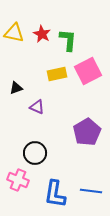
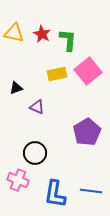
pink square: rotated 12 degrees counterclockwise
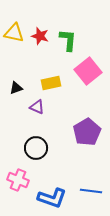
red star: moved 2 px left, 2 px down; rotated 12 degrees counterclockwise
yellow rectangle: moved 6 px left, 9 px down
black circle: moved 1 px right, 5 px up
blue L-shape: moved 3 px left, 4 px down; rotated 80 degrees counterclockwise
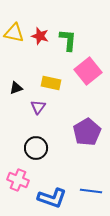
yellow rectangle: rotated 24 degrees clockwise
purple triangle: moved 1 px right; rotated 42 degrees clockwise
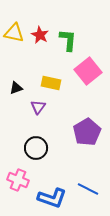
red star: moved 1 px up; rotated 12 degrees clockwise
blue line: moved 3 px left, 2 px up; rotated 20 degrees clockwise
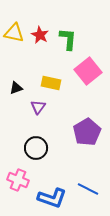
green L-shape: moved 1 px up
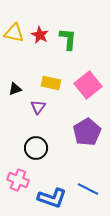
pink square: moved 14 px down
black triangle: moved 1 px left, 1 px down
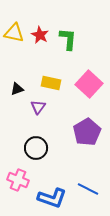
pink square: moved 1 px right, 1 px up; rotated 8 degrees counterclockwise
black triangle: moved 2 px right
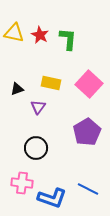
pink cross: moved 4 px right, 3 px down; rotated 15 degrees counterclockwise
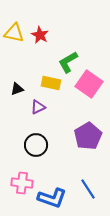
green L-shape: moved 23 px down; rotated 125 degrees counterclockwise
pink square: rotated 8 degrees counterclockwise
purple triangle: rotated 28 degrees clockwise
purple pentagon: moved 1 px right, 4 px down
black circle: moved 3 px up
blue line: rotated 30 degrees clockwise
